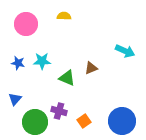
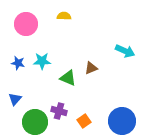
green triangle: moved 1 px right
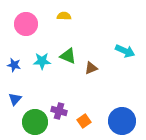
blue star: moved 4 px left, 2 px down
green triangle: moved 22 px up
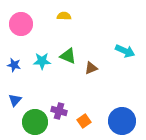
pink circle: moved 5 px left
blue triangle: moved 1 px down
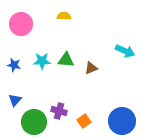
green triangle: moved 2 px left, 4 px down; rotated 18 degrees counterclockwise
green circle: moved 1 px left
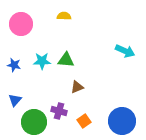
brown triangle: moved 14 px left, 19 px down
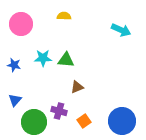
cyan arrow: moved 4 px left, 21 px up
cyan star: moved 1 px right, 3 px up
